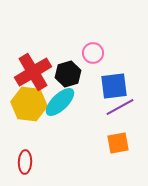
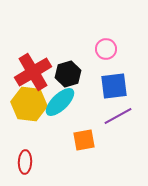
pink circle: moved 13 px right, 4 px up
purple line: moved 2 px left, 9 px down
orange square: moved 34 px left, 3 px up
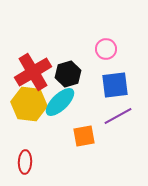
blue square: moved 1 px right, 1 px up
orange square: moved 4 px up
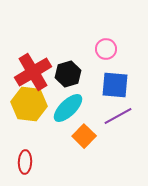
blue square: rotated 12 degrees clockwise
cyan ellipse: moved 8 px right, 6 px down
orange square: rotated 35 degrees counterclockwise
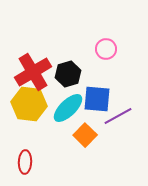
blue square: moved 18 px left, 14 px down
orange square: moved 1 px right, 1 px up
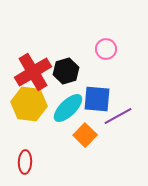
black hexagon: moved 2 px left, 3 px up
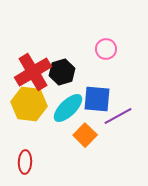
black hexagon: moved 4 px left, 1 px down
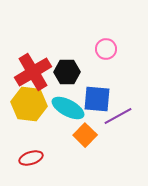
black hexagon: moved 5 px right; rotated 15 degrees clockwise
cyan ellipse: rotated 72 degrees clockwise
red ellipse: moved 6 px right, 4 px up; rotated 70 degrees clockwise
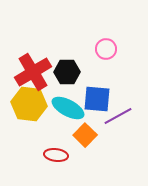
red ellipse: moved 25 px right, 3 px up; rotated 25 degrees clockwise
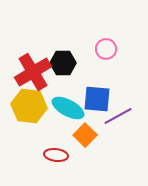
black hexagon: moved 4 px left, 9 px up
yellow hexagon: moved 2 px down
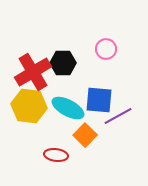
blue square: moved 2 px right, 1 px down
